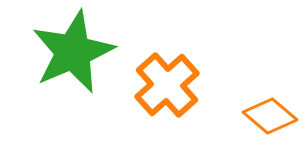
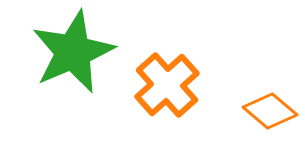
orange diamond: moved 5 px up
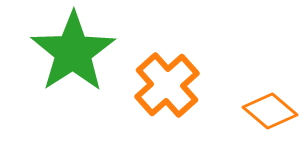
green star: rotated 10 degrees counterclockwise
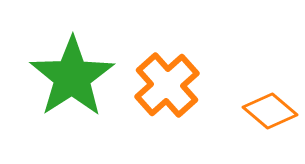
green star: moved 1 px left, 25 px down
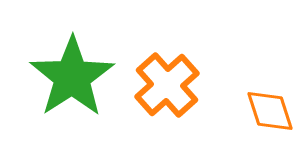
orange diamond: rotated 32 degrees clockwise
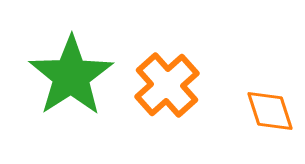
green star: moved 1 px left, 1 px up
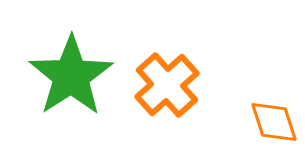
orange diamond: moved 4 px right, 11 px down
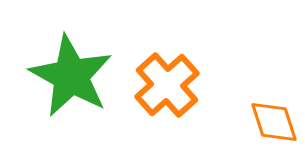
green star: rotated 10 degrees counterclockwise
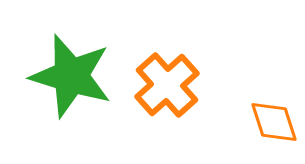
green star: rotated 12 degrees counterclockwise
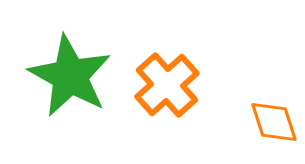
green star: moved 1 px left; rotated 12 degrees clockwise
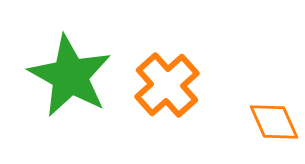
orange diamond: rotated 6 degrees counterclockwise
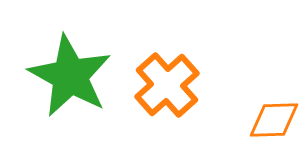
orange diamond: moved 2 px up; rotated 68 degrees counterclockwise
